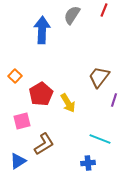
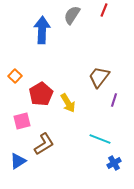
blue cross: moved 26 px right; rotated 24 degrees counterclockwise
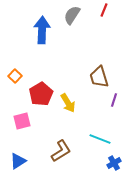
brown trapezoid: rotated 55 degrees counterclockwise
brown L-shape: moved 17 px right, 7 px down
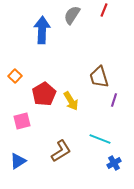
red pentagon: moved 3 px right
yellow arrow: moved 3 px right, 2 px up
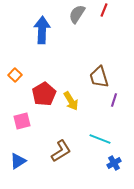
gray semicircle: moved 5 px right, 1 px up
orange square: moved 1 px up
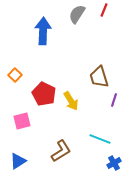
blue arrow: moved 1 px right, 1 px down
red pentagon: rotated 15 degrees counterclockwise
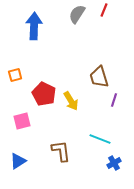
blue arrow: moved 9 px left, 5 px up
orange square: rotated 32 degrees clockwise
brown L-shape: rotated 65 degrees counterclockwise
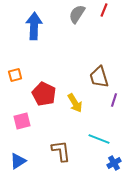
yellow arrow: moved 4 px right, 2 px down
cyan line: moved 1 px left
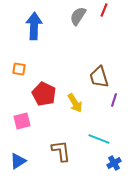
gray semicircle: moved 1 px right, 2 px down
orange square: moved 4 px right, 6 px up; rotated 24 degrees clockwise
